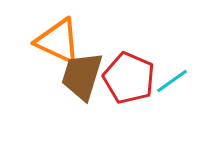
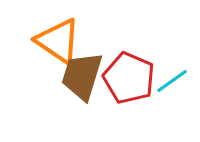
orange triangle: rotated 9 degrees clockwise
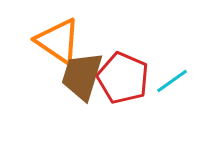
red pentagon: moved 6 px left
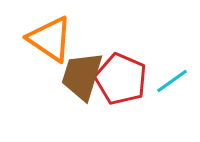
orange triangle: moved 8 px left, 2 px up
red pentagon: moved 2 px left, 1 px down
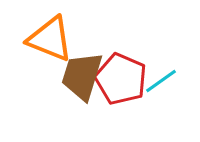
orange triangle: rotated 12 degrees counterclockwise
cyan line: moved 11 px left
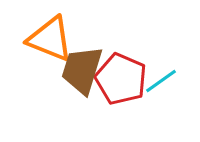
brown trapezoid: moved 6 px up
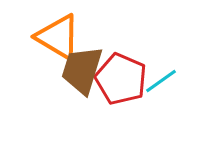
orange triangle: moved 8 px right, 2 px up; rotated 9 degrees clockwise
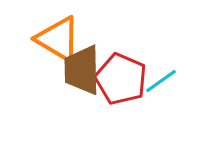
orange triangle: moved 2 px down
brown trapezoid: rotated 18 degrees counterclockwise
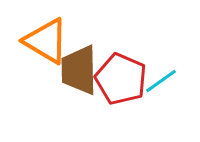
orange triangle: moved 12 px left, 2 px down
brown trapezoid: moved 3 px left
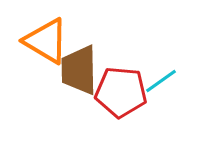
red pentagon: moved 13 px down; rotated 18 degrees counterclockwise
